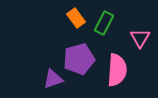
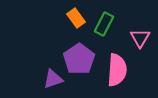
green rectangle: moved 1 px down
purple pentagon: rotated 20 degrees counterclockwise
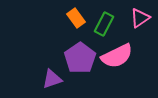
pink triangle: moved 20 px up; rotated 25 degrees clockwise
purple pentagon: moved 1 px right, 1 px up
pink semicircle: moved 14 px up; rotated 60 degrees clockwise
purple triangle: moved 1 px left
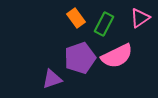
purple pentagon: rotated 16 degrees clockwise
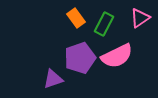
purple triangle: moved 1 px right
